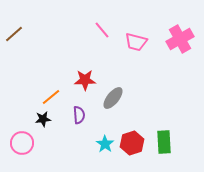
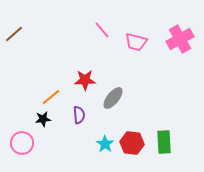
red hexagon: rotated 25 degrees clockwise
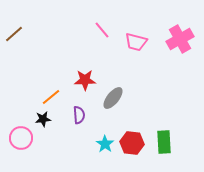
pink circle: moved 1 px left, 5 px up
